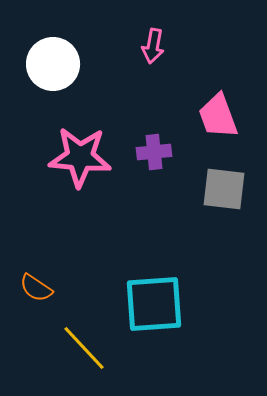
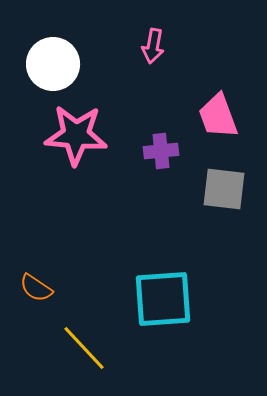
purple cross: moved 7 px right, 1 px up
pink star: moved 4 px left, 22 px up
cyan square: moved 9 px right, 5 px up
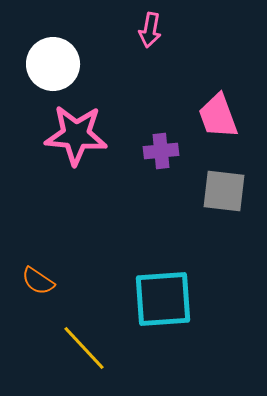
pink arrow: moved 3 px left, 16 px up
gray square: moved 2 px down
orange semicircle: moved 2 px right, 7 px up
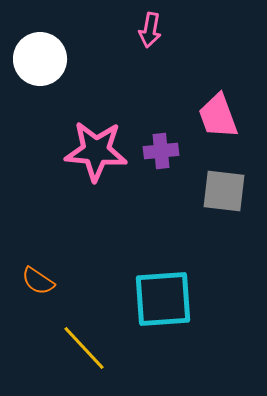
white circle: moved 13 px left, 5 px up
pink star: moved 20 px right, 16 px down
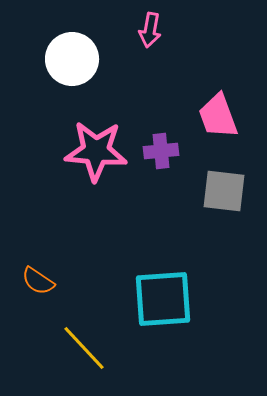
white circle: moved 32 px right
